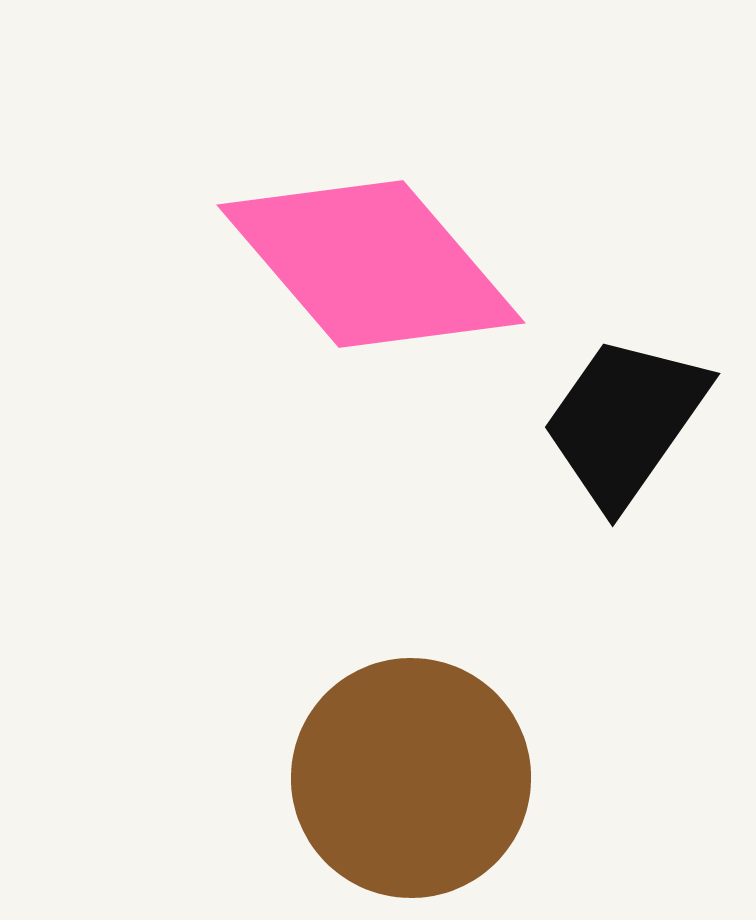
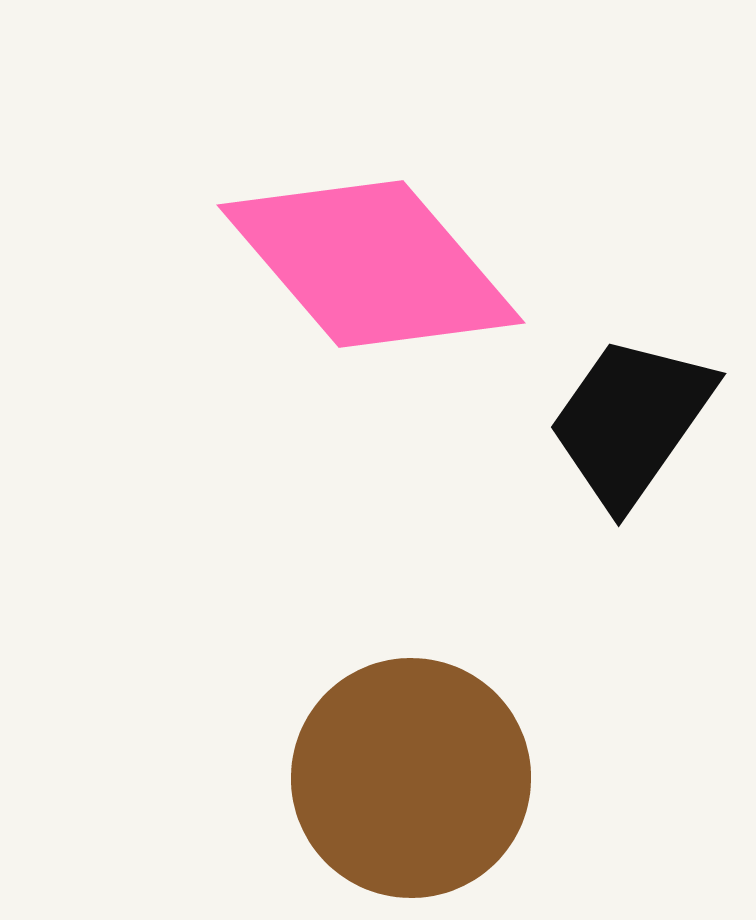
black trapezoid: moved 6 px right
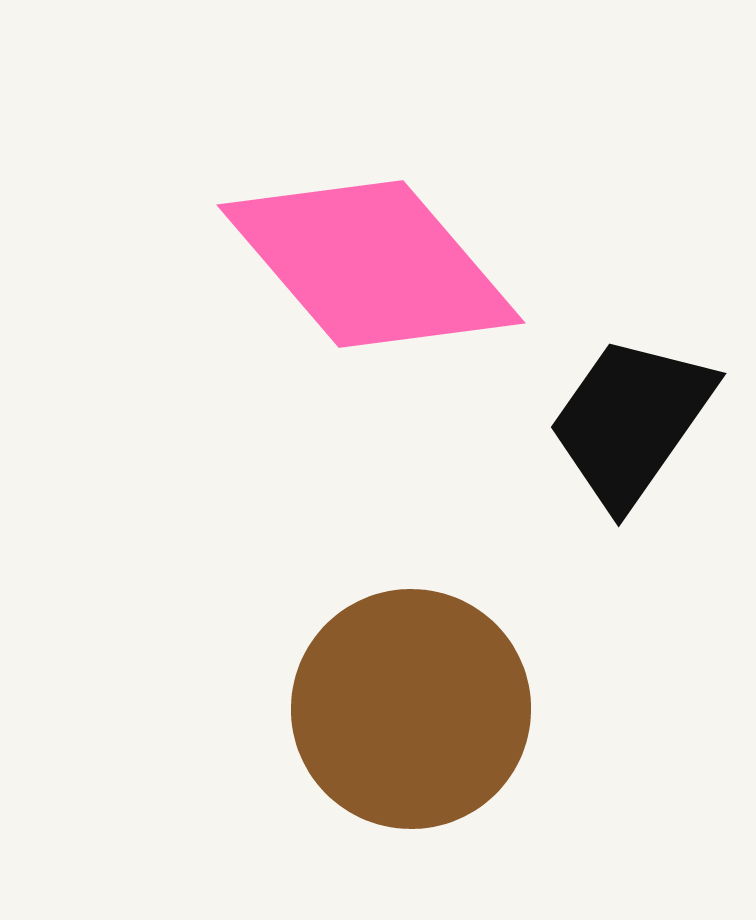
brown circle: moved 69 px up
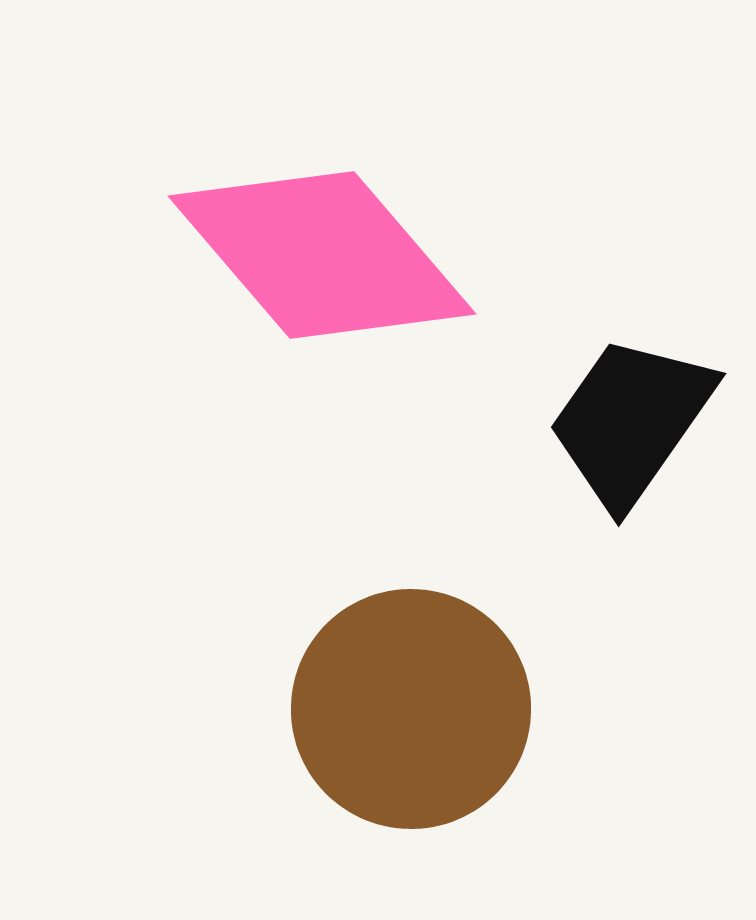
pink diamond: moved 49 px left, 9 px up
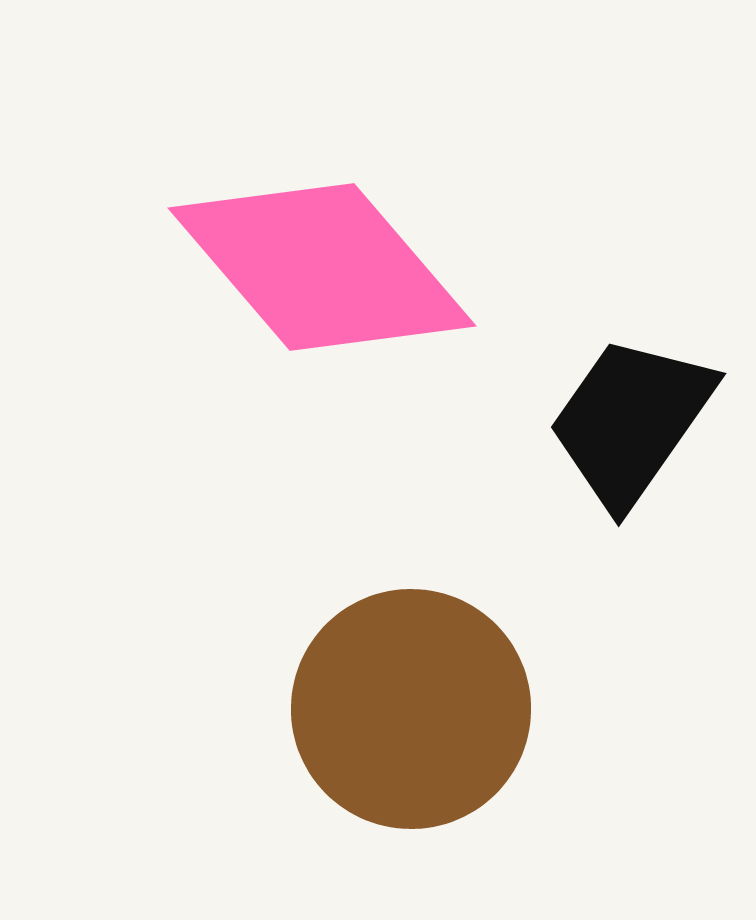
pink diamond: moved 12 px down
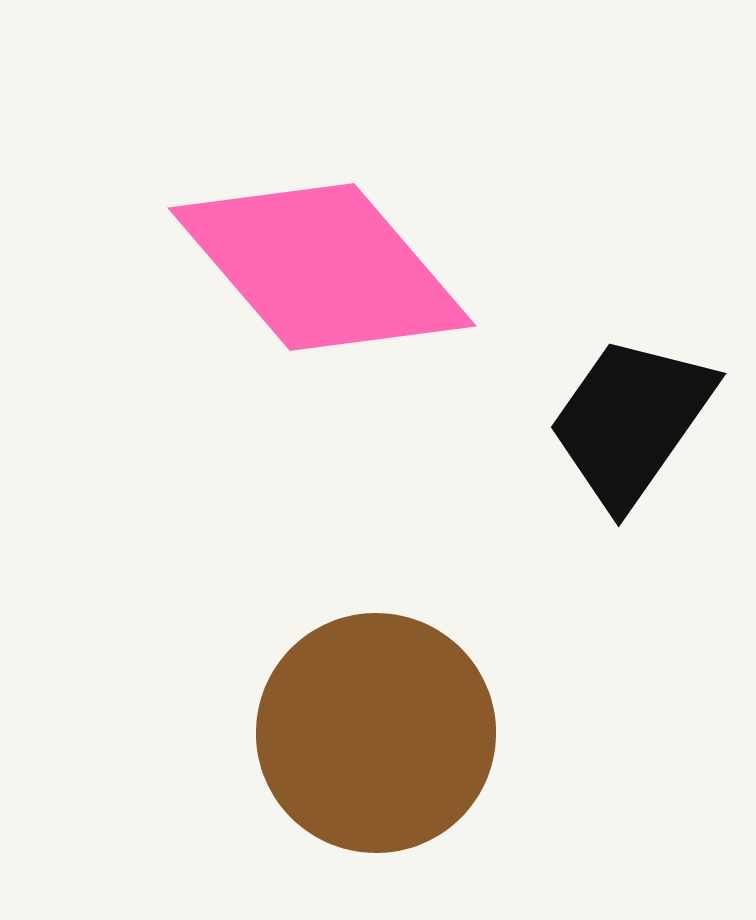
brown circle: moved 35 px left, 24 px down
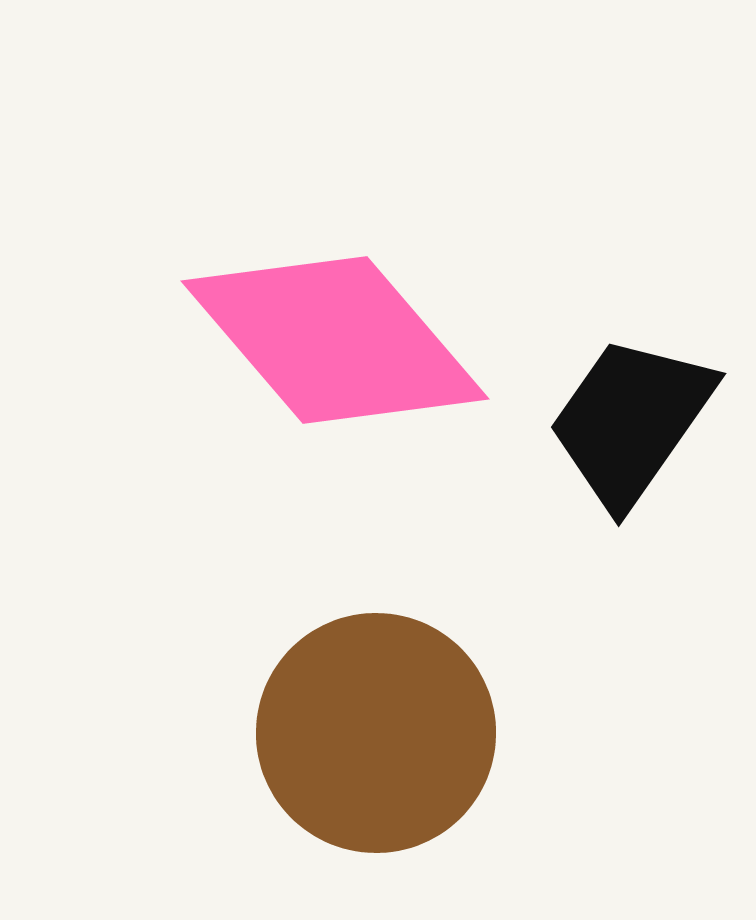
pink diamond: moved 13 px right, 73 px down
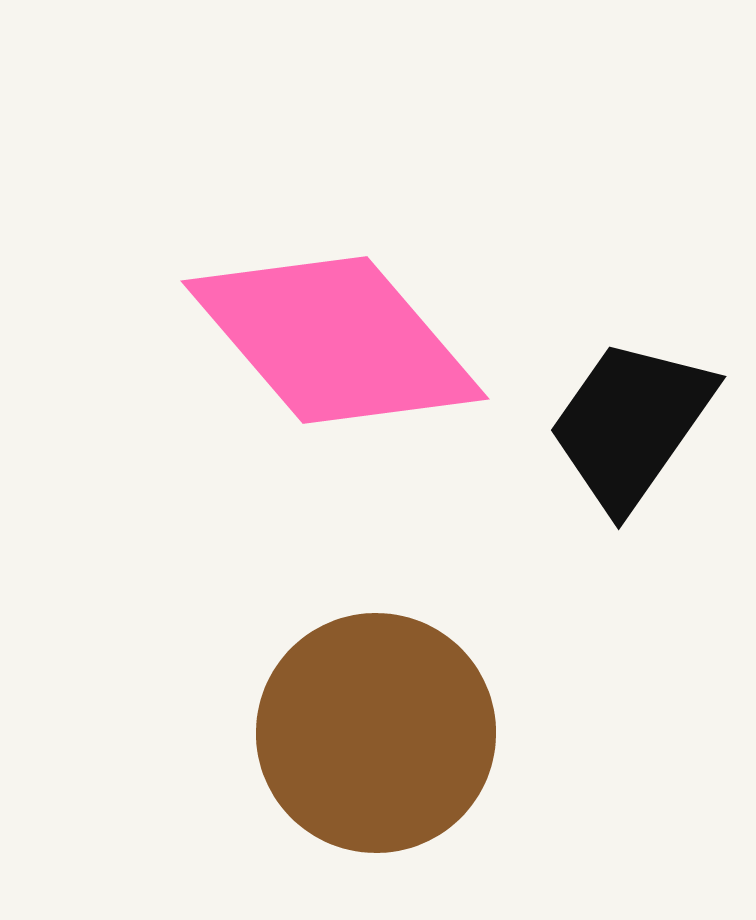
black trapezoid: moved 3 px down
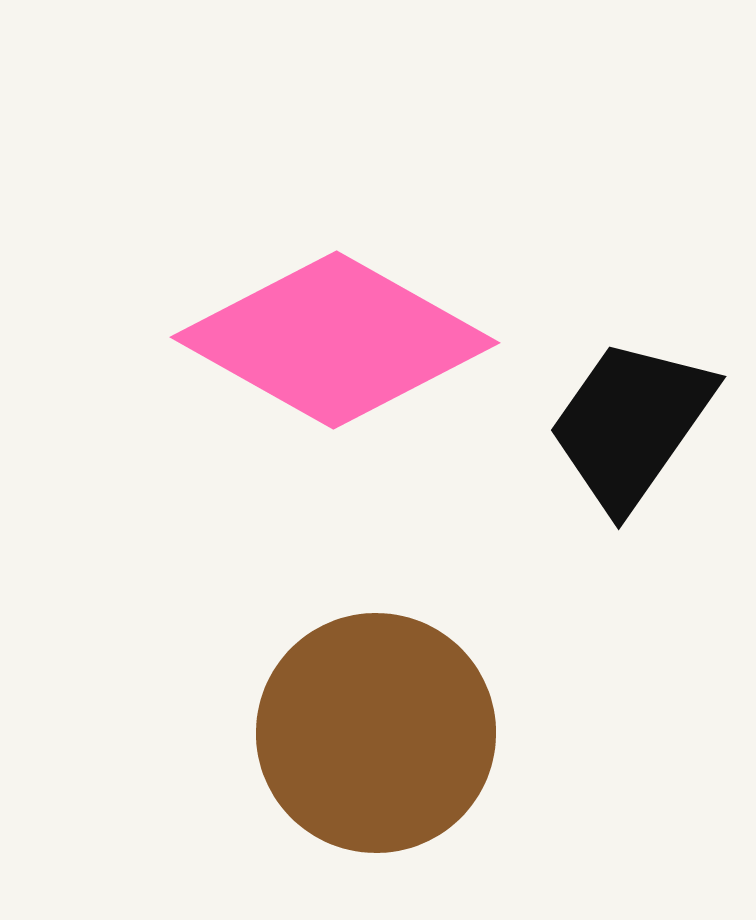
pink diamond: rotated 20 degrees counterclockwise
